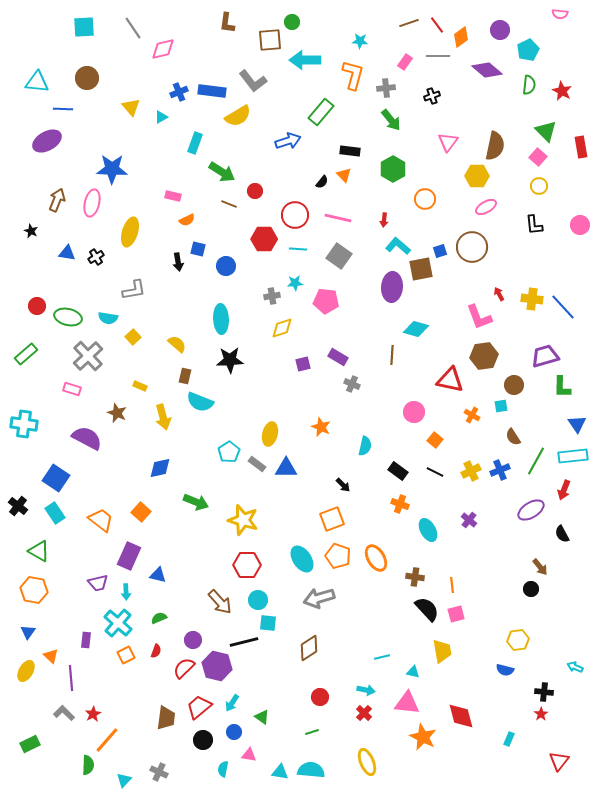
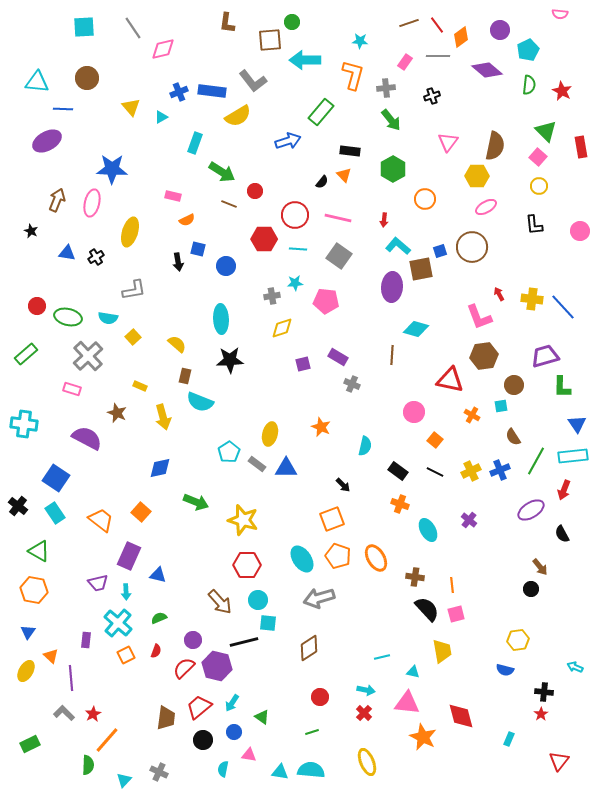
pink circle at (580, 225): moved 6 px down
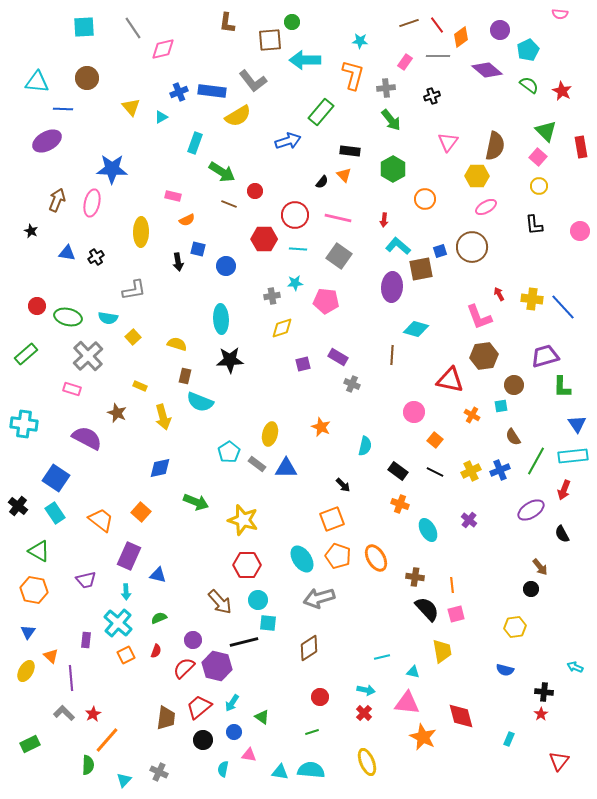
green semicircle at (529, 85): rotated 60 degrees counterclockwise
yellow ellipse at (130, 232): moved 11 px right; rotated 16 degrees counterclockwise
yellow semicircle at (177, 344): rotated 24 degrees counterclockwise
purple trapezoid at (98, 583): moved 12 px left, 3 px up
yellow hexagon at (518, 640): moved 3 px left, 13 px up
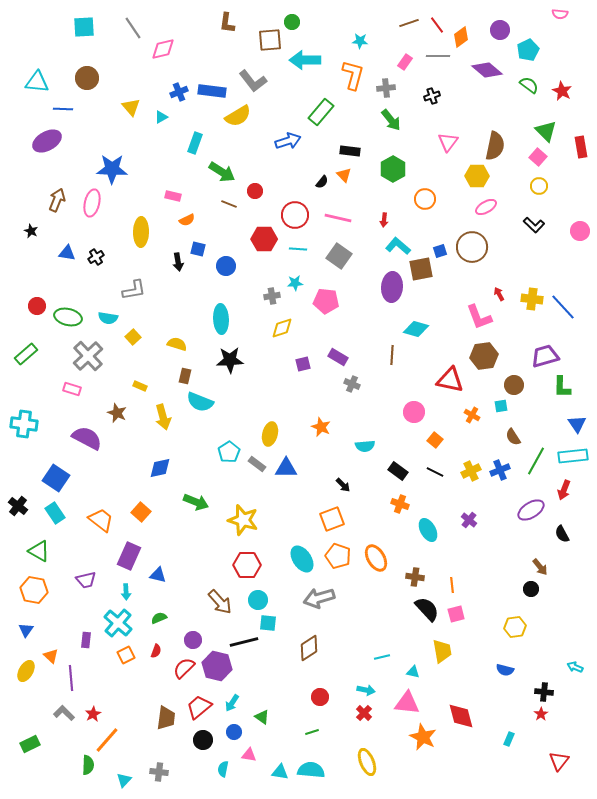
black L-shape at (534, 225): rotated 40 degrees counterclockwise
cyan semicircle at (365, 446): rotated 72 degrees clockwise
blue triangle at (28, 632): moved 2 px left, 2 px up
gray cross at (159, 772): rotated 18 degrees counterclockwise
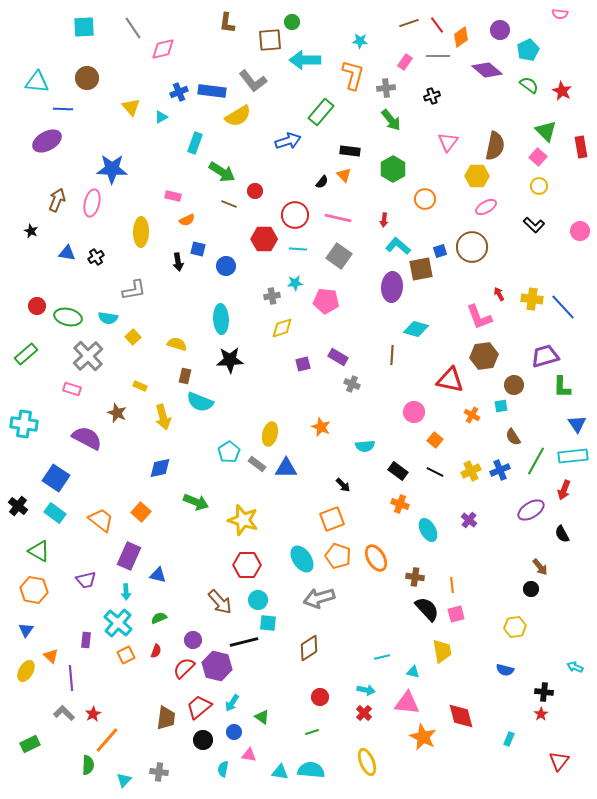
cyan rectangle at (55, 513): rotated 20 degrees counterclockwise
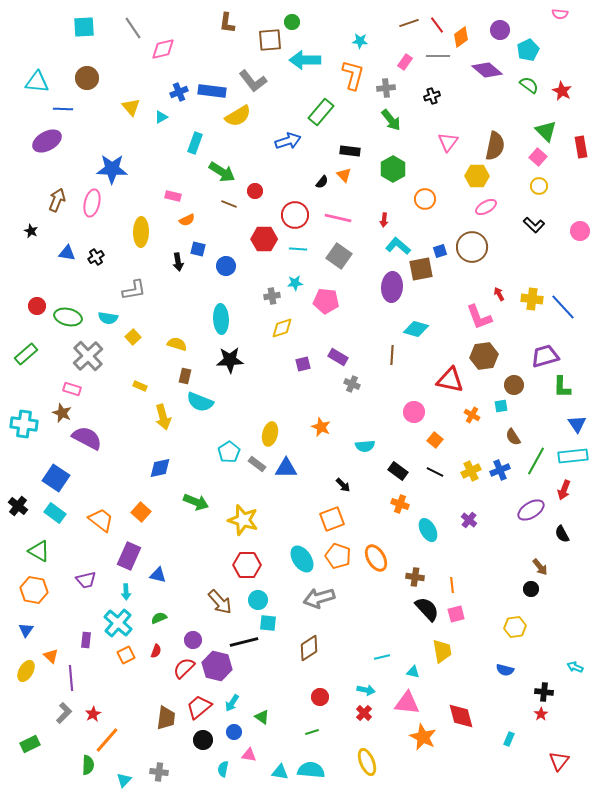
brown star at (117, 413): moved 55 px left
gray L-shape at (64, 713): rotated 90 degrees clockwise
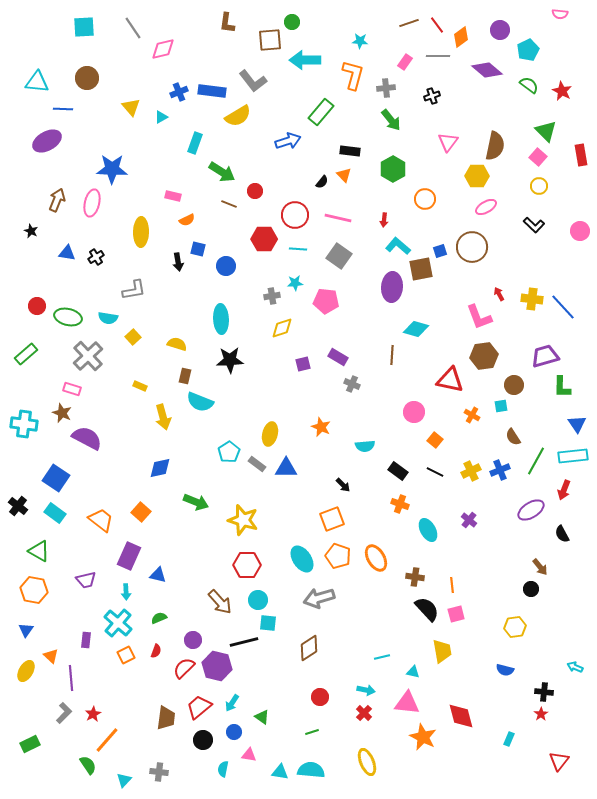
red rectangle at (581, 147): moved 8 px down
green semicircle at (88, 765): rotated 36 degrees counterclockwise
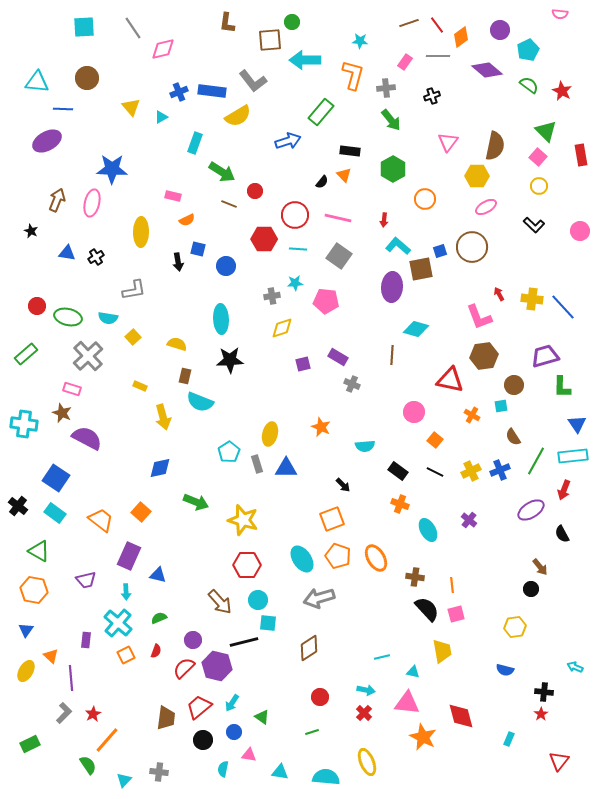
gray rectangle at (257, 464): rotated 36 degrees clockwise
cyan semicircle at (311, 770): moved 15 px right, 7 px down
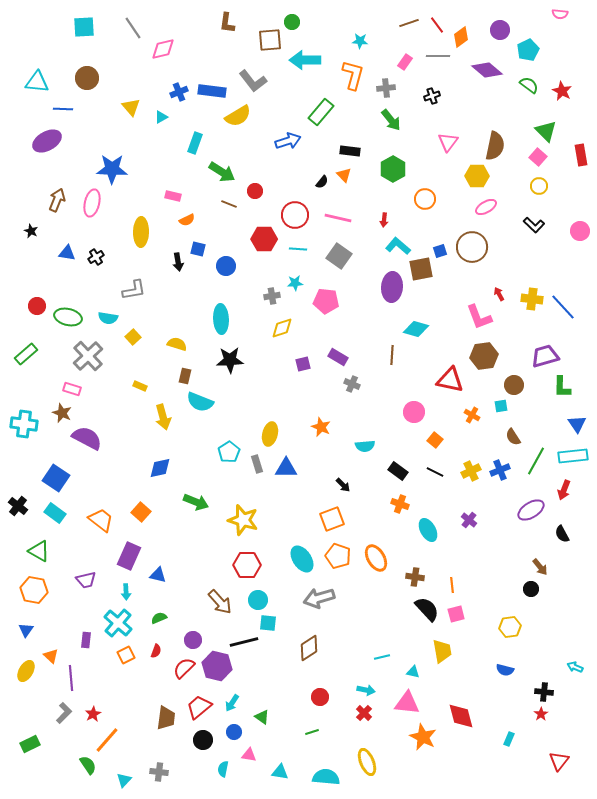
yellow hexagon at (515, 627): moved 5 px left
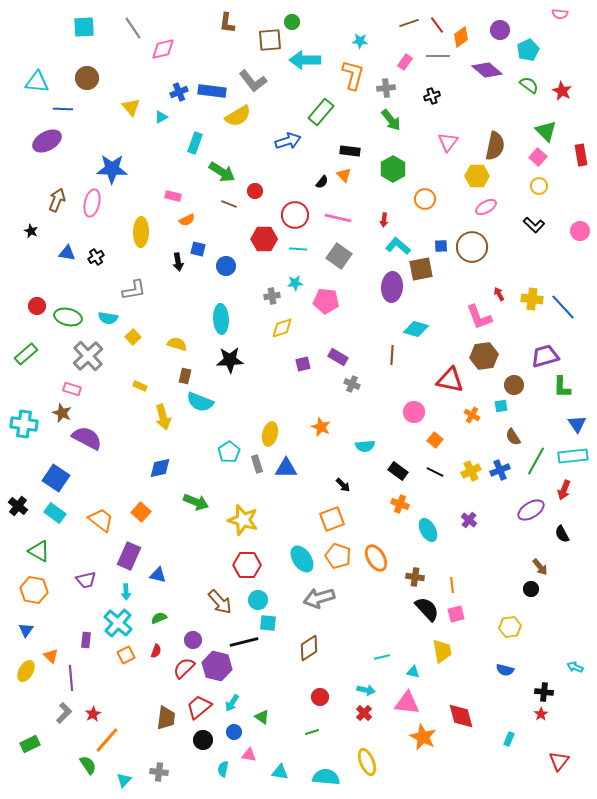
blue square at (440, 251): moved 1 px right, 5 px up; rotated 16 degrees clockwise
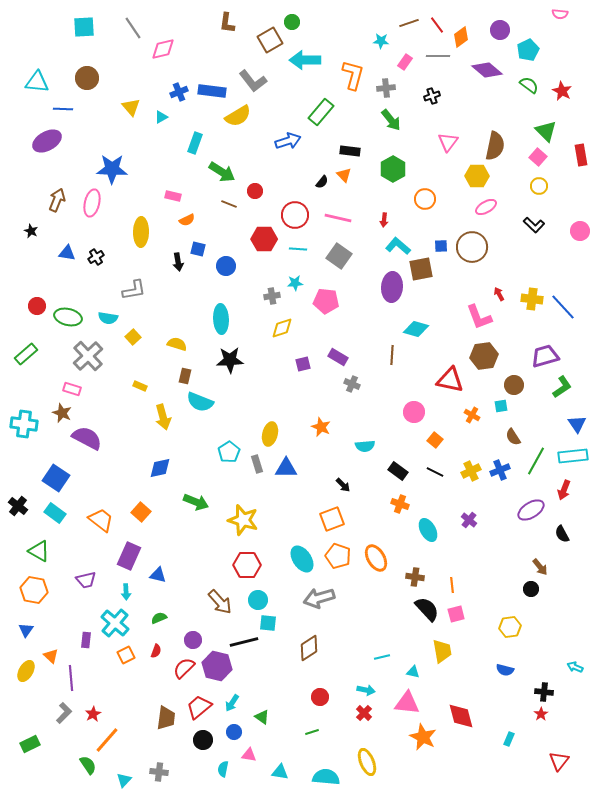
brown square at (270, 40): rotated 25 degrees counterclockwise
cyan star at (360, 41): moved 21 px right
green L-shape at (562, 387): rotated 125 degrees counterclockwise
cyan cross at (118, 623): moved 3 px left
